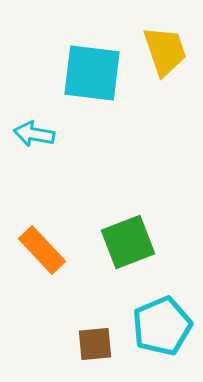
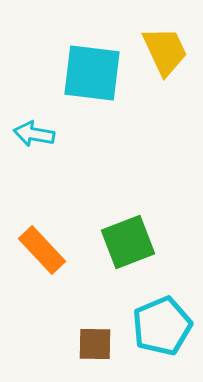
yellow trapezoid: rotated 6 degrees counterclockwise
brown square: rotated 6 degrees clockwise
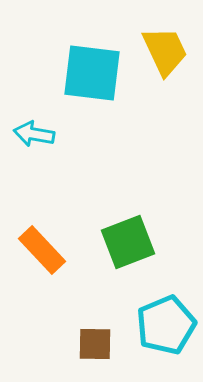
cyan pentagon: moved 4 px right, 1 px up
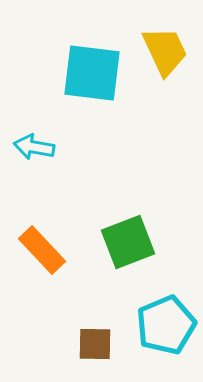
cyan arrow: moved 13 px down
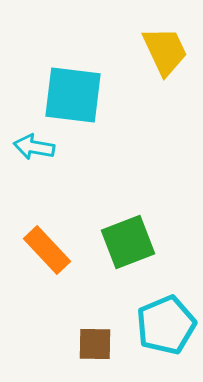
cyan square: moved 19 px left, 22 px down
orange rectangle: moved 5 px right
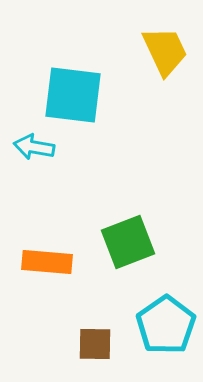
orange rectangle: moved 12 px down; rotated 42 degrees counterclockwise
cyan pentagon: rotated 12 degrees counterclockwise
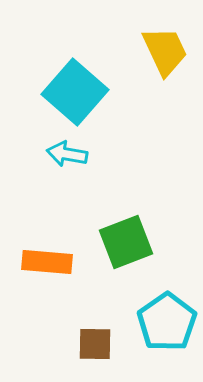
cyan square: moved 2 px right, 3 px up; rotated 34 degrees clockwise
cyan arrow: moved 33 px right, 7 px down
green square: moved 2 px left
cyan pentagon: moved 1 px right, 3 px up
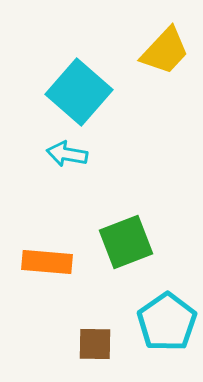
yellow trapezoid: rotated 68 degrees clockwise
cyan square: moved 4 px right
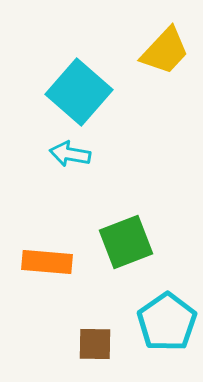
cyan arrow: moved 3 px right
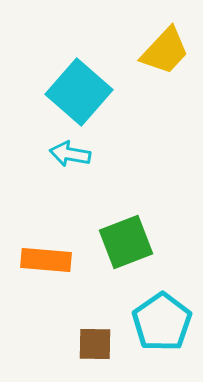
orange rectangle: moved 1 px left, 2 px up
cyan pentagon: moved 5 px left
